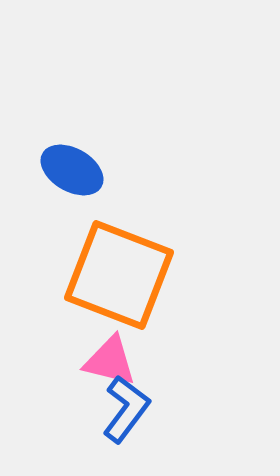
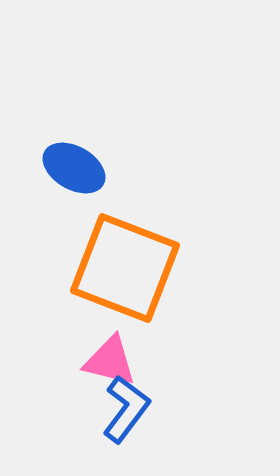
blue ellipse: moved 2 px right, 2 px up
orange square: moved 6 px right, 7 px up
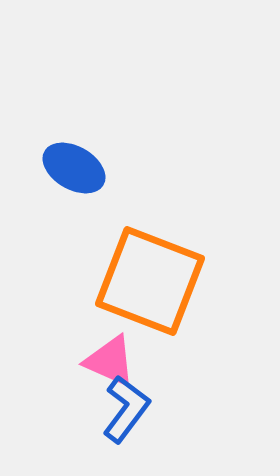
orange square: moved 25 px right, 13 px down
pink triangle: rotated 10 degrees clockwise
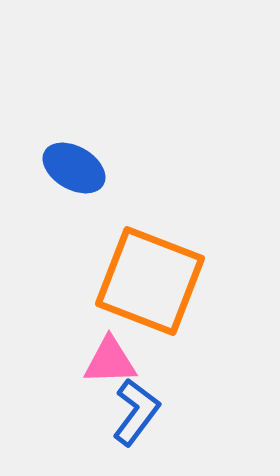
pink triangle: rotated 26 degrees counterclockwise
blue L-shape: moved 10 px right, 3 px down
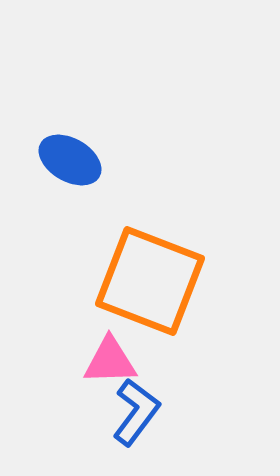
blue ellipse: moved 4 px left, 8 px up
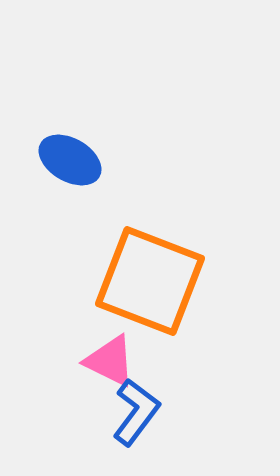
pink triangle: rotated 28 degrees clockwise
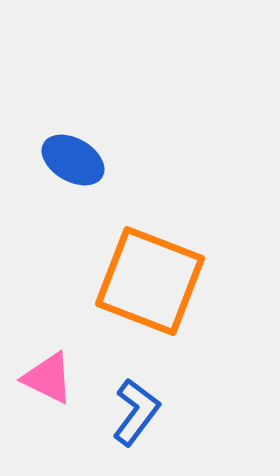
blue ellipse: moved 3 px right
pink triangle: moved 62 px left, 17 px down
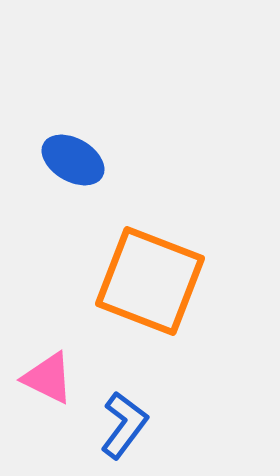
blue L-shape: moved 12 px left, 13 px down
